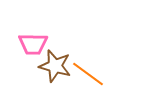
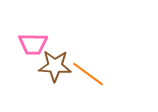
brown star: rotated 12 degrees counterclockwise
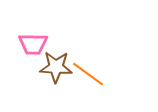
brown star: moved 1 px right, 1 px down
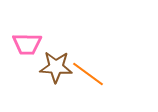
pink trapezoid: moved 6 px left
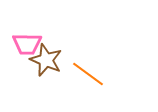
brown star: moved 10 px left, 7 px up; rotated 20 degrees clockwise
